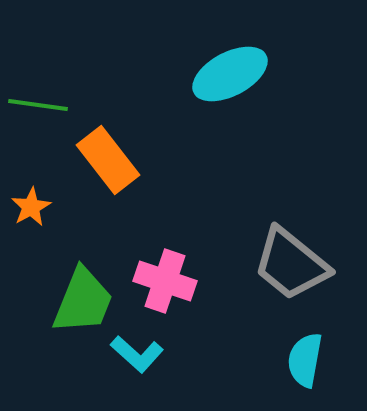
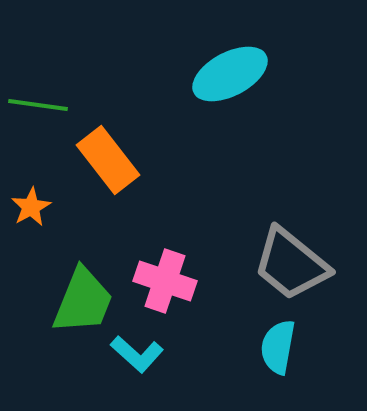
cyan semicircle: moved 27 px left, 13 px up
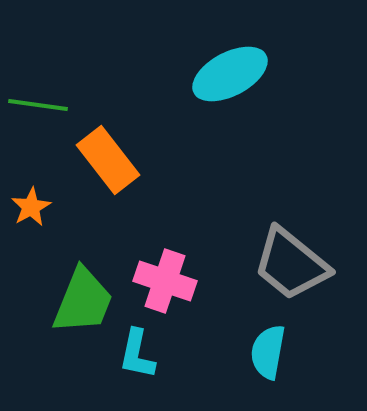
cyan semicircle: moved 10 px left, 5 px down
cyan L-shape: rotated 60 degrees clockwise
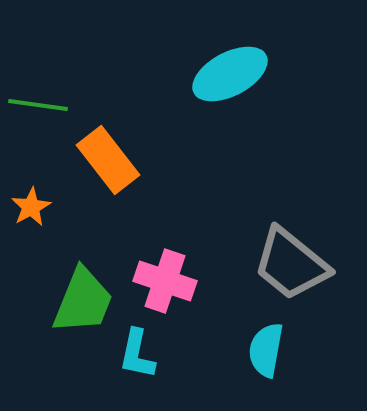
cyan semicircle: moved 2 px left, 2 px up
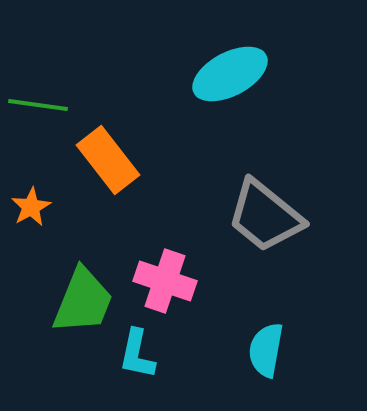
gray trapezoid: moved 26 px left, 48 px up
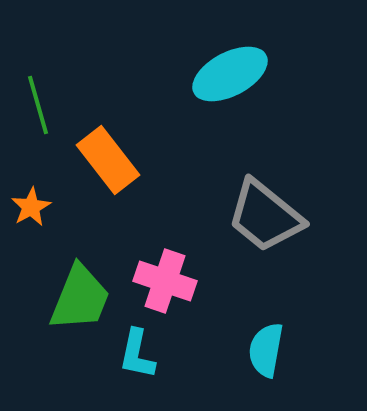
green line: rotated 66 degrees clockwise
green trapezoid: moved 3 px left, 3 px up
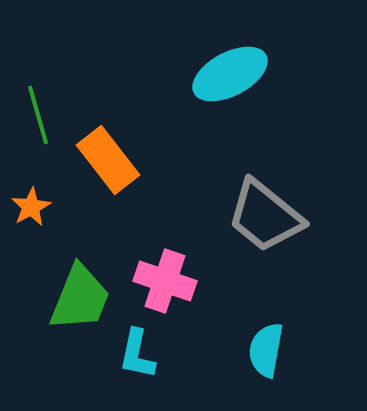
green line: moved 10 px down
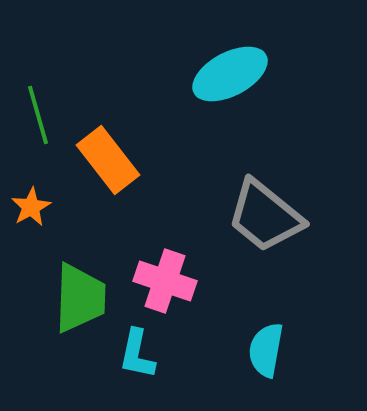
green trapezoid: rotated 20 degrees counterclockwise
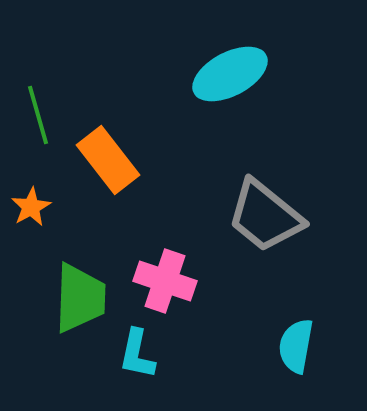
cyan semicircle: moved 30 px right, 4 px up
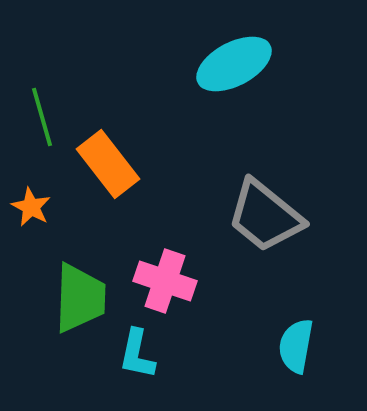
cyan ellipse: moved 4 px right, 10 px up
green line: moved 4 px right, 2 px down
orange rectangle: moved 4 px down
orange star: rotated 15 degrees counterclockwise
